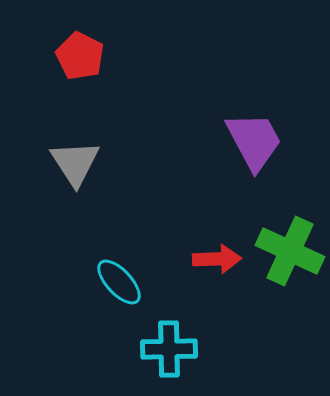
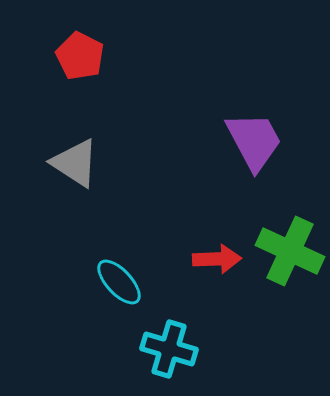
gray triangle: rotated 24 degrees counterclockwise
cyan cross: rotated 18 degrees clockwise
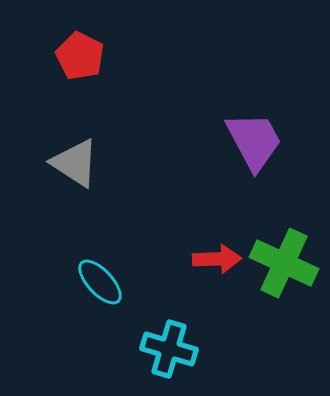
green cross: moved 6 px left, 12 px down
cyan ellipse: moved 19 px left
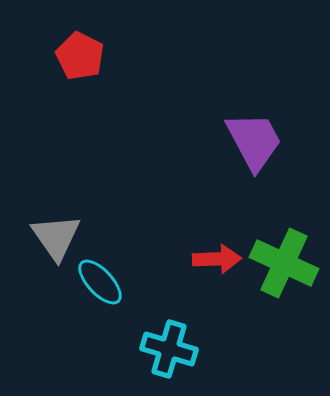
gray triangle: moved 19 px left, 74 px down; rotated 22 degrees clockwise
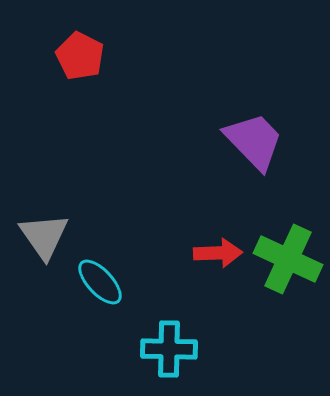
purple trapezoid: rotated 16 degrees counterclockwise
gray triangle: moved 12 px left, 1 px up
red arrow: moved 1 px right, 6 px up
green cross: moved 4 px right, 4 px up
cyan cross: rotated 16 degrees counterclockwise
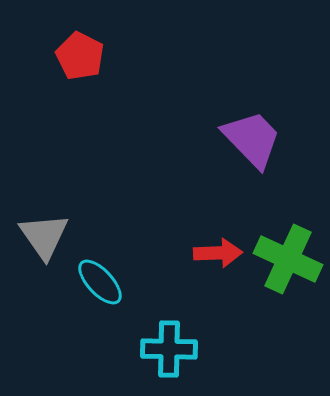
purple trapezoid: moved 2 px left, 2 px up
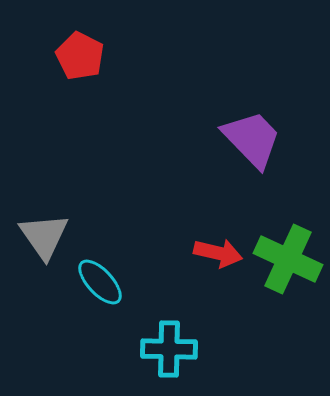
red arrow: rotated 15 degrees clockwise
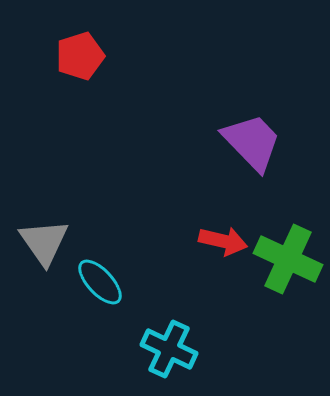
red pentagon: rotated 27 degrees clockwise
purple trapezoid: moved 3 px down
gray triangle: moved 6 px down
red arrow: moved 5 px right, 12 px up
cyan cross: rotated 24 degrees clockwise
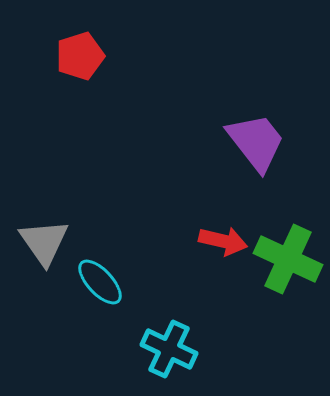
purple trapezoid: moved 4 px right; rotated 6 degrees clockwise
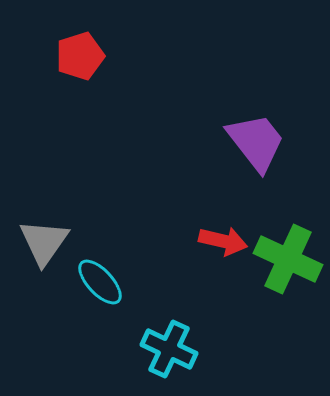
gray triangle: rotated 10 degrees clockwise
